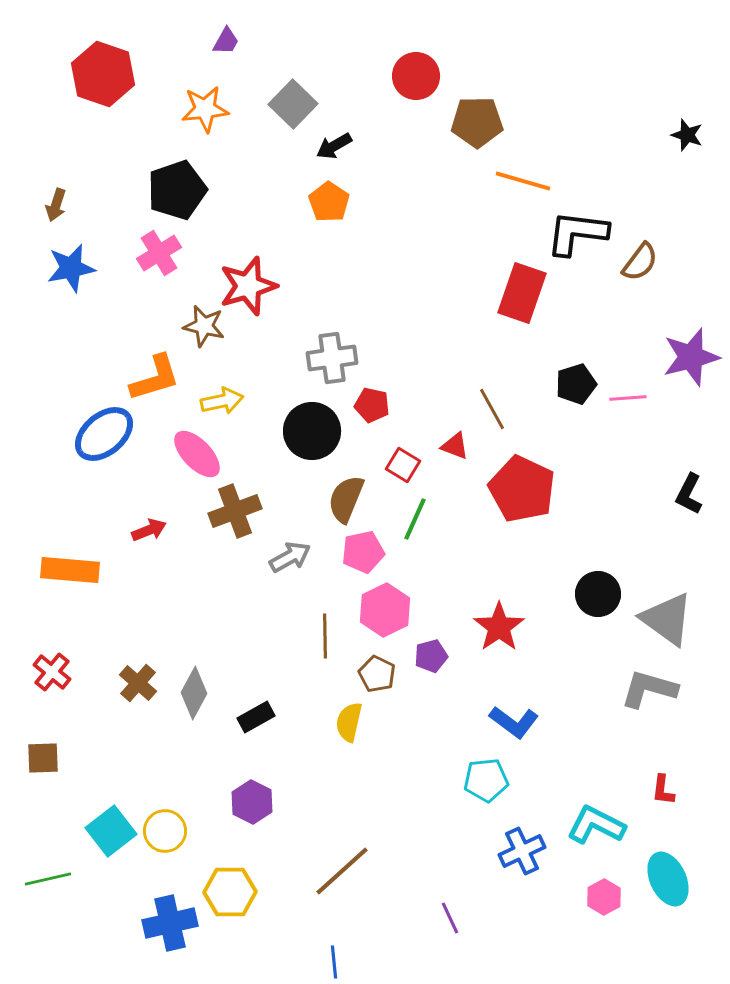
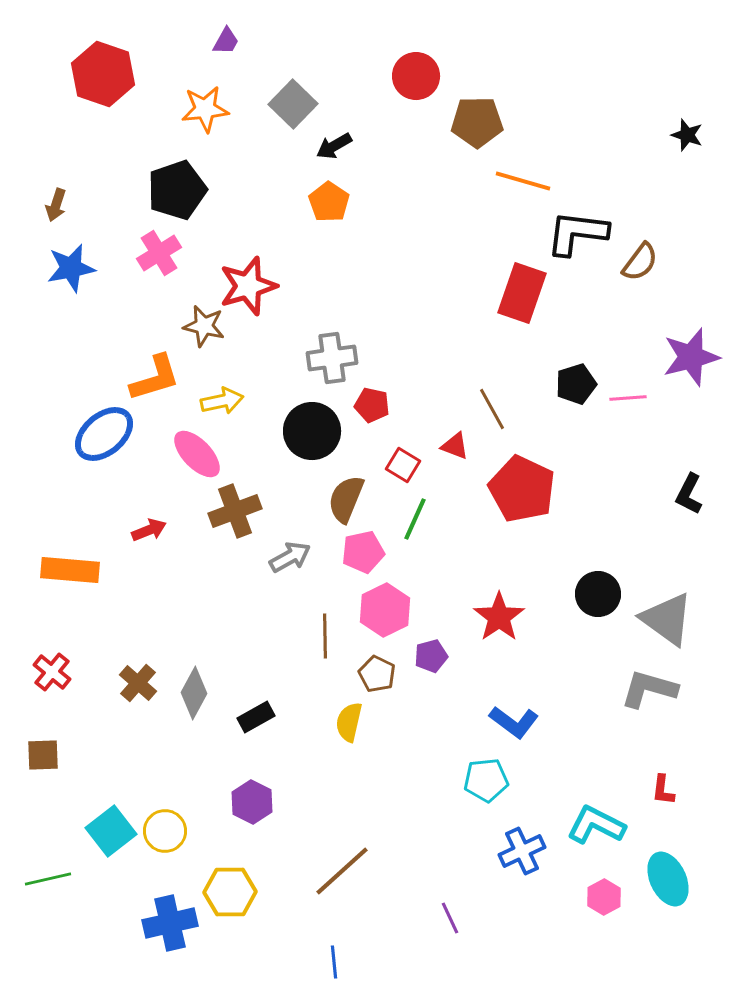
red star at (499, 627): moved 10 px up
brown square at (43, 758): moved 3 px up
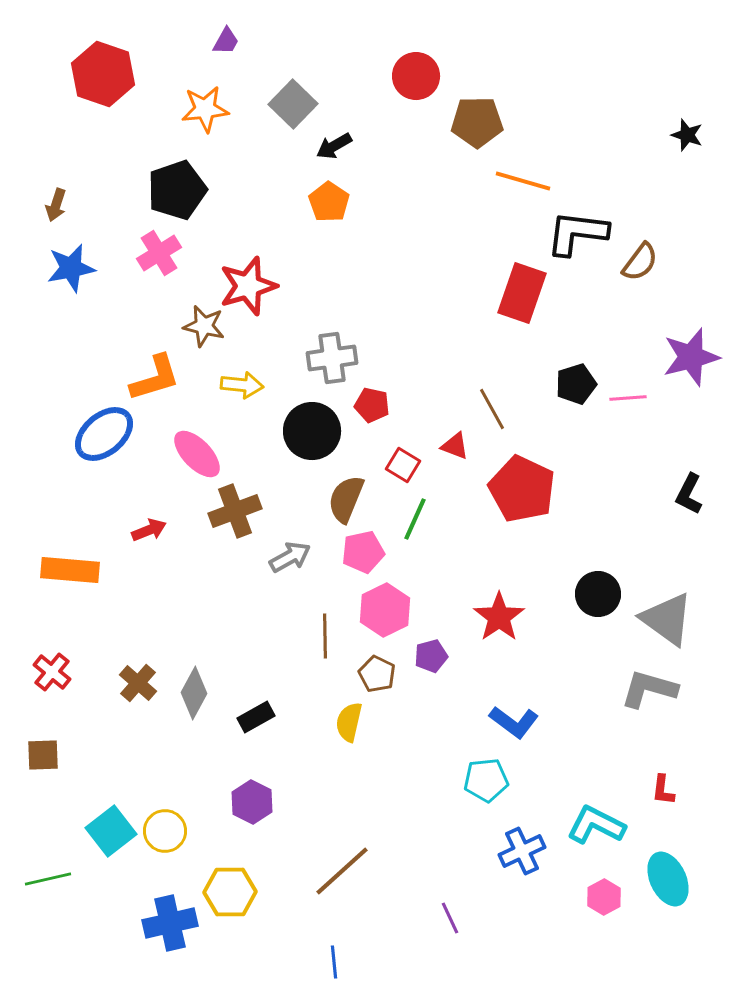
yellow arrow at (222, 401): moved 20 px right, 16 px up; rotated 18 degrees clockwise
